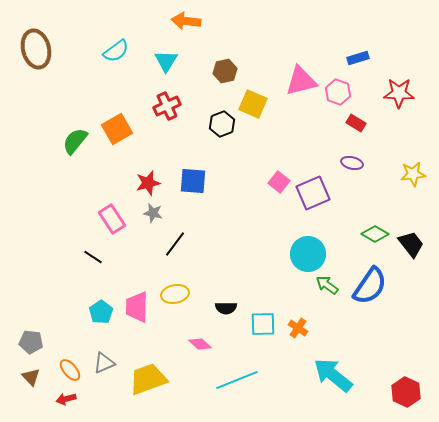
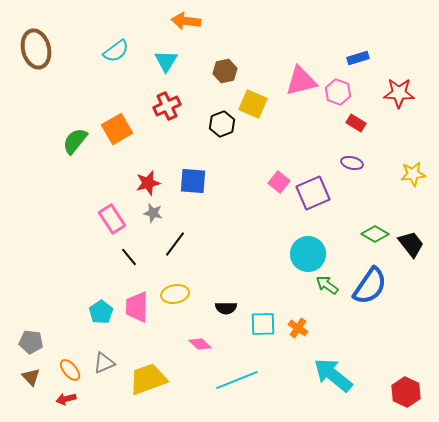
black line at (93, 257): moved 36 px right; rotated 18 degrees clockwise
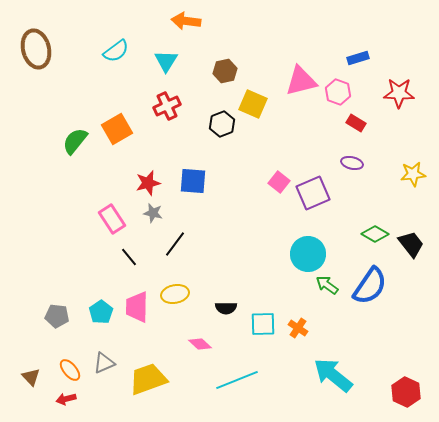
gray pentagon at (31, 342): moved 26 px right, 26 px up
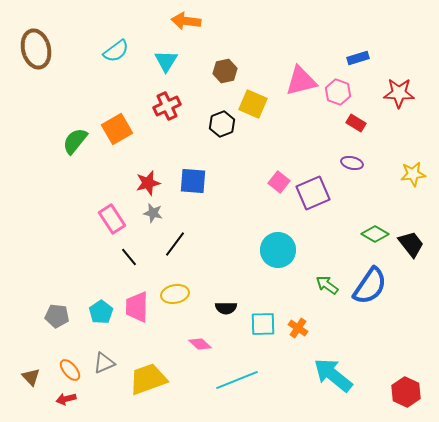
cyan circle at (308, 254): moved 30 px left, 4 px up
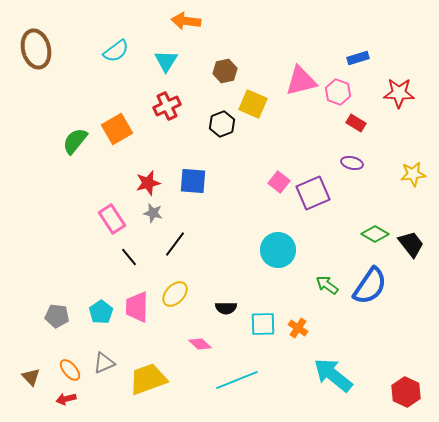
yellow ellipse at (175, 294): rotated 36 degrees counterclockwise
